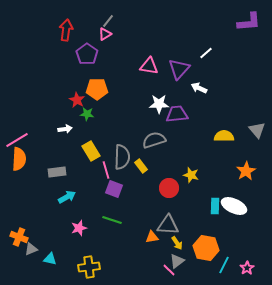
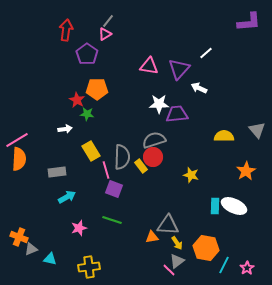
red circle at (169, 188): moved 16 px left, 31 px up
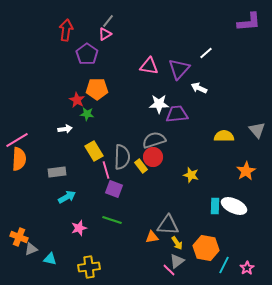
yellow rectangle at (91, 151): moved 3 px right
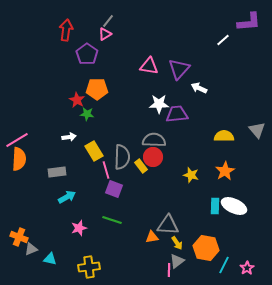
white line at (206, 53): moved 17 px right, 13 px up
white arrow at (65, 129): moved 4 px right, 8 px down
gray semicircle at (154, 140): rotated 20 degrees clockwise
orange star at (246, 171): moved 21 px left
pink line at (169, 270): rotated 48 degrees clockwise
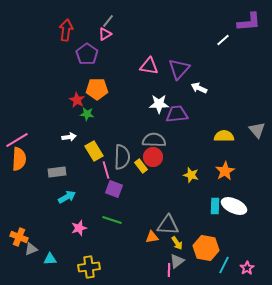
cyan triangle at (50, 259): rotated 16 degrees counterclockwise
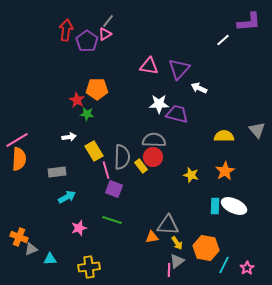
purple pentagon at (87, 54): moved 13 px up
purple trapezoid at (177, 114): rotated 20 degrees clockwise
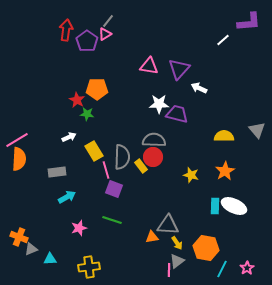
white arrow at (69, 137): rotated 16 degrees counterclockwise
cyan line at (224, 265): moved 2 px left, 4 px down
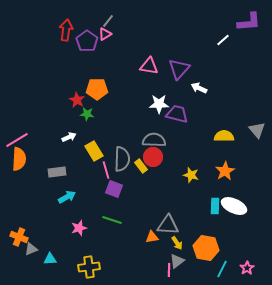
gray semicircle at (122, 157): moved 2 px down
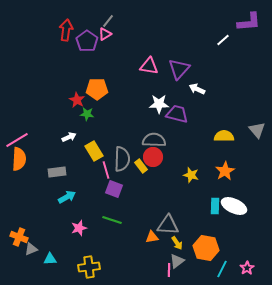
white arrow at (199, 88): moved 2 px left, 1 px down
